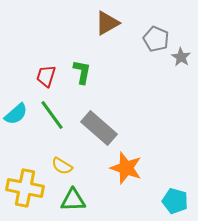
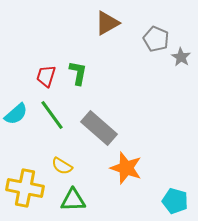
green L-shape: moved 4 px left, 1 px down
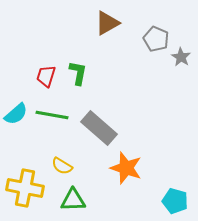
green line: rotated 44 degrees counterclockwise
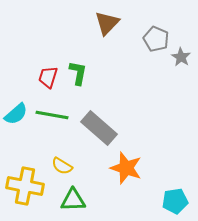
brown triangle: rotated 16 degrees counterclockwise
red trapezoid: moved 2 px right, 1 px down
yellow cross: moved 2 px up
cyan pentagon: rotated 25 degrees counterclockwise
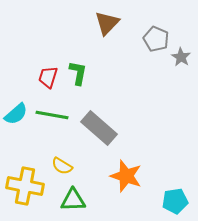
orange star: moved 8 px down
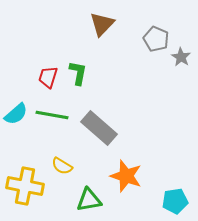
brown triangle: moved 5 px left, 1 px down
green triangle: moved 16 px right; rotated 8 degrees counterclockwise
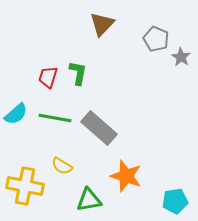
green line: moved 3 px right, 3 px down
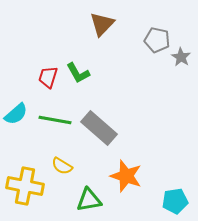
gray pentagon: moved 1 px right, 1 px down; rotated 10 degrees counterclockwise
green L-shape: rotated 140 degrees clockwise
green line: moved 2 px down
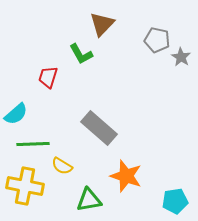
green L-shape: moved 3 px right, 19 px up
green line: moved 22 px left, 24 px down; rotated 12 degrees counterclockwise
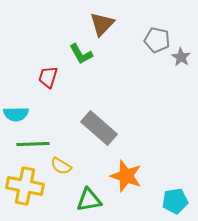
cyan semicircle: rotated 40 degrees clockwise
yellow semicircle: moved 1 px left
